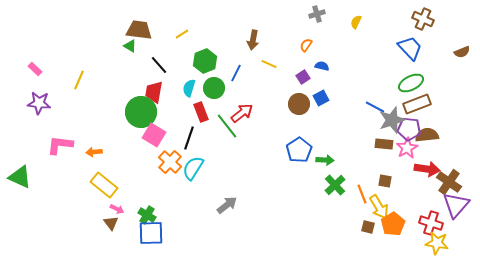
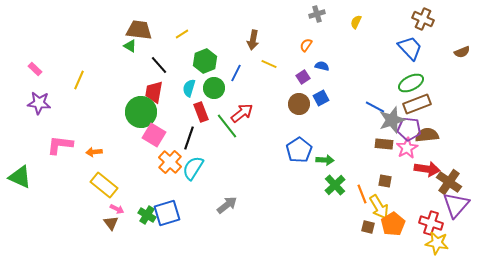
blue square at (151, 233): moved 16 px right, 20 px up; rotated 16 degrees counterclockwise
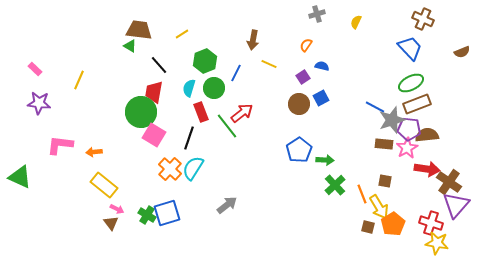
orange cross at (170, 162): moved 7 px down
